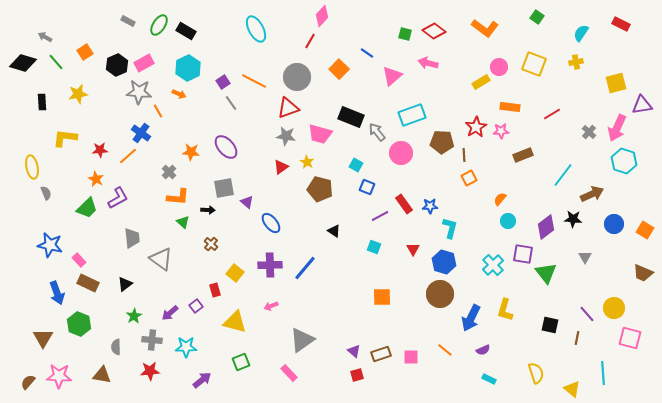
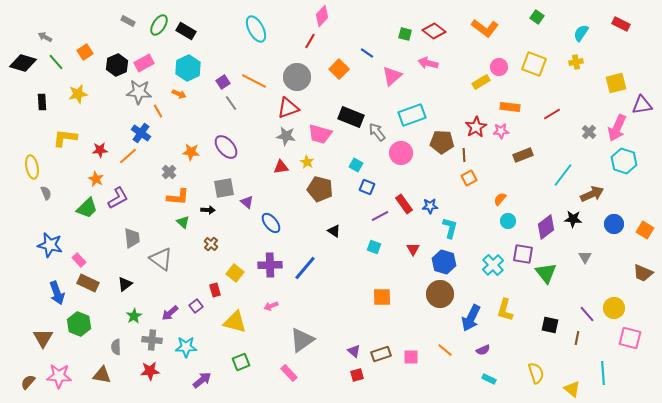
red triangle at (281, 167): rotated 28 degrees clockwise
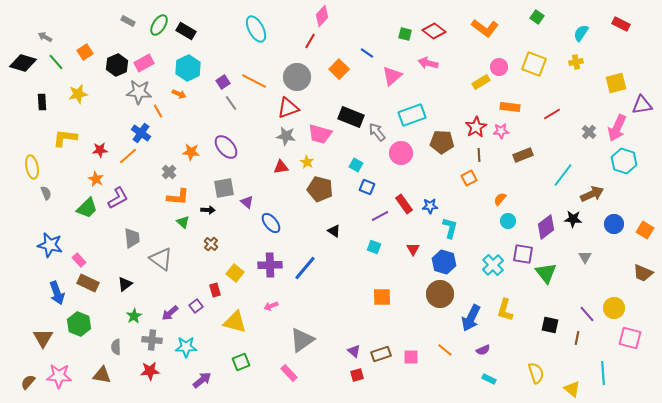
brown line at (464, 155): moved 15 px right
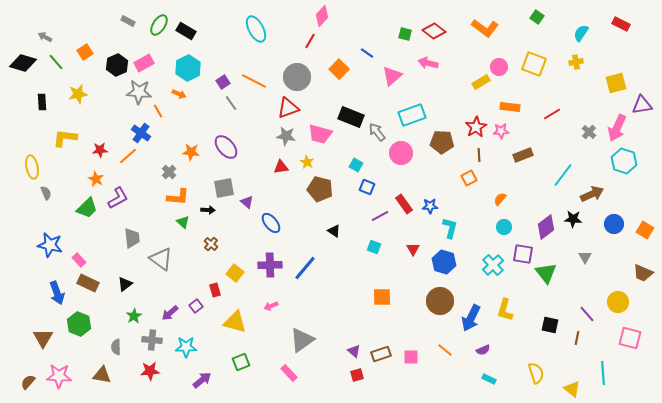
cyan circle at (508, 221): moved 4 px left, 6 px down
brown circle at (440, 294): moved 7 px down
yellow circle at (614, 308): moved 4 px right, 6 px up
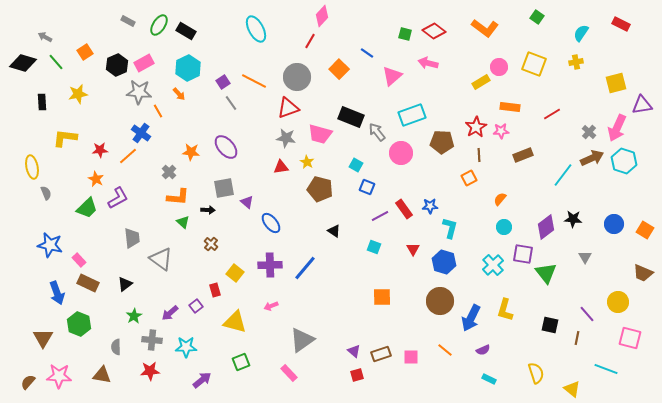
orange arrow at (179, 94): rotated 24 degrees clockwise
gray star at (286, 136): moved 2 px down
brown arrow at (592, 194): moved 36 px up
red rectangle at (404, 204): moved 5 px down
cyan line at (603, 373): moved 3 px right, 4 px up; rotated 65 degrees counterclockwise
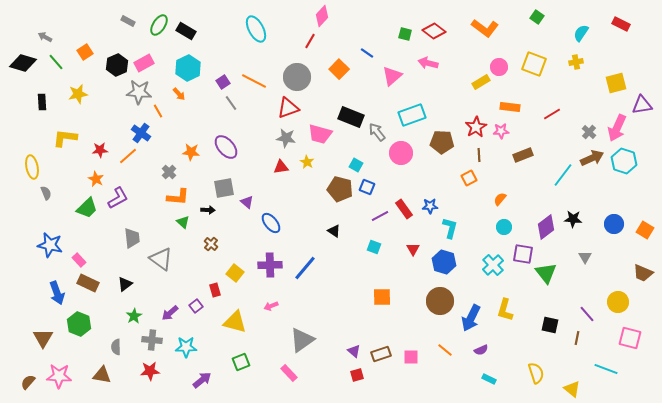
brown pentagon at (320, 189): moved 20 px right
purple semicircle at (483, 350): moved 2 px left
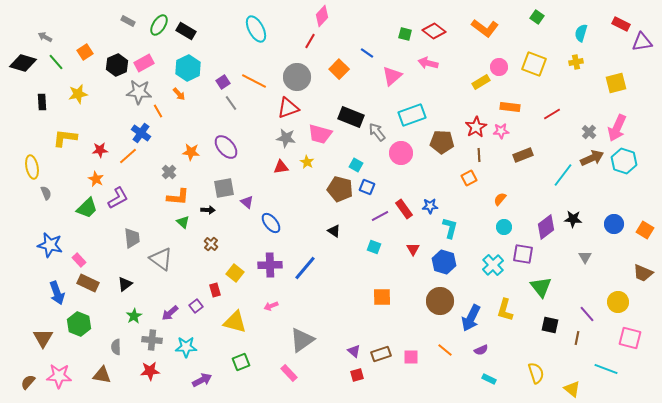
cyan semicircle at (581, 33): rotated 18 degrees counterclockwise
purple triangle at (642, 105): moved 63 px up
green triangle at (546, 273): moved 5 px left, 14 px down
purple arrow at (202, 380): rotated 12 degrees clockwise
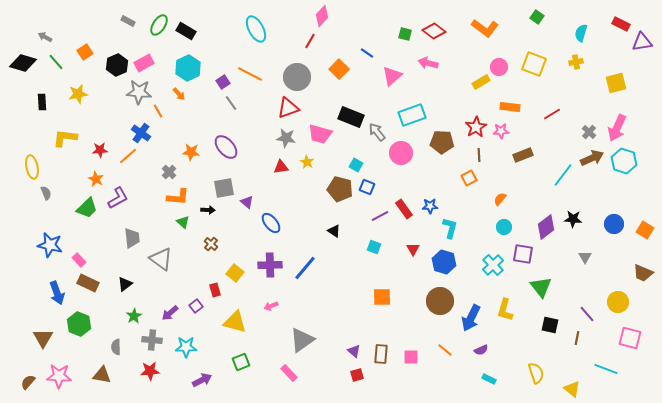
orange line at (254, 81): moved 4 px left, 7 px up
brown rectangle at (381, 354): rotated 66 degrees counterclockwise
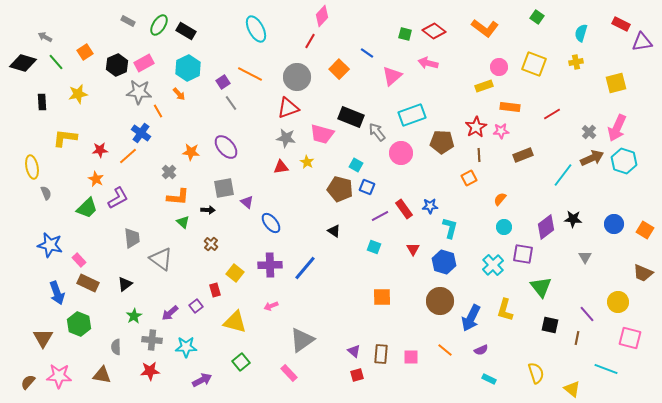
yellow rectangle at (481, 82): moved 3 px right, 4 px down; rotated 12 degrees clockwise
pink trapezoid at (320, 134): moved 2 px right
green square at (241, 362): rotated 18 degrees counterclockwise
